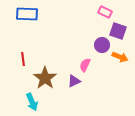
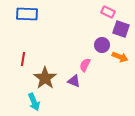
pink rectangle: moved 3 px right
purple square: moved 3 px right, 2 px up
red line: rotated 16 degrees clockwise
purple triangle: rotated 48 degrees clockwise
cyan arrow: moved 2 px right
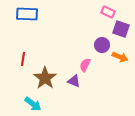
cyan arrow: moved 1 px left, 2 px down; rotated 30 degrees counterclockwise
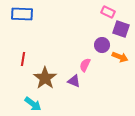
blue rectangle: moved 5 px left
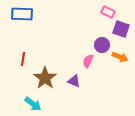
pink semicircle: moved 3 px right, 4 px up
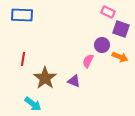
blue rectangle: moved 1 px down
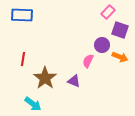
pink rectangle: rotated 72 degrees counterclockwise
purple square: moved 1 px left, 1 px down
